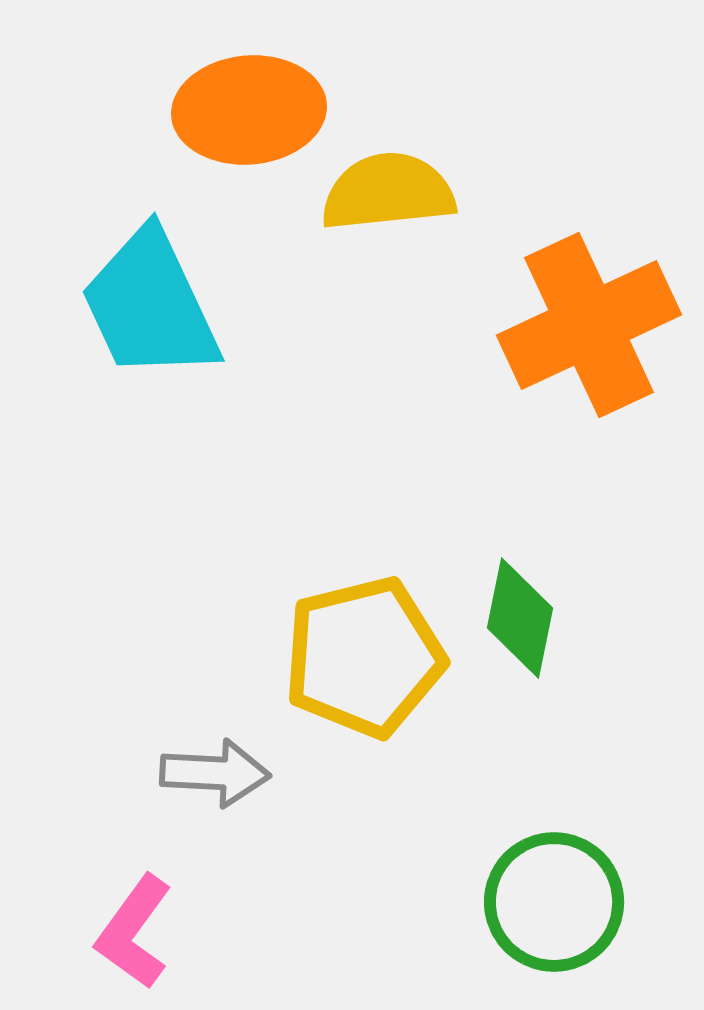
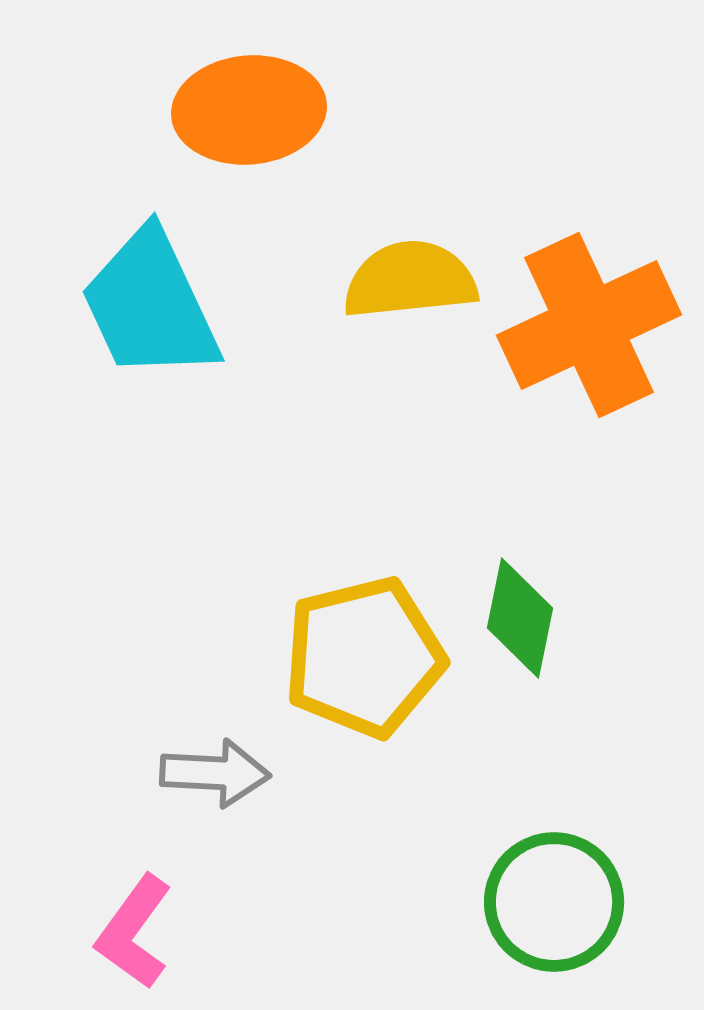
yellow semicircle: moved 22 px right, 88 px down
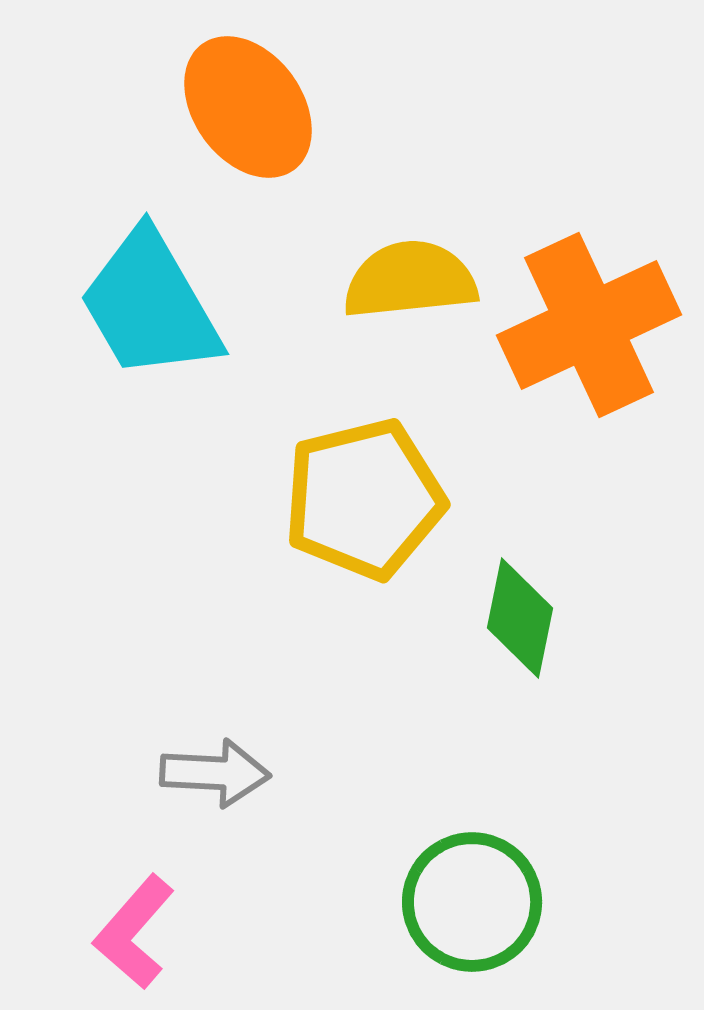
orange ellipse: moved 1 px left, 3 px up; rotated 59 degrees clockwise
cyan trapezoid: rotated 5 degrees counterclockwise
yellow pentagon: moved 158 px up
green circle: moved 82 px left
pink L-shape: rotated 5 degrees clockwise
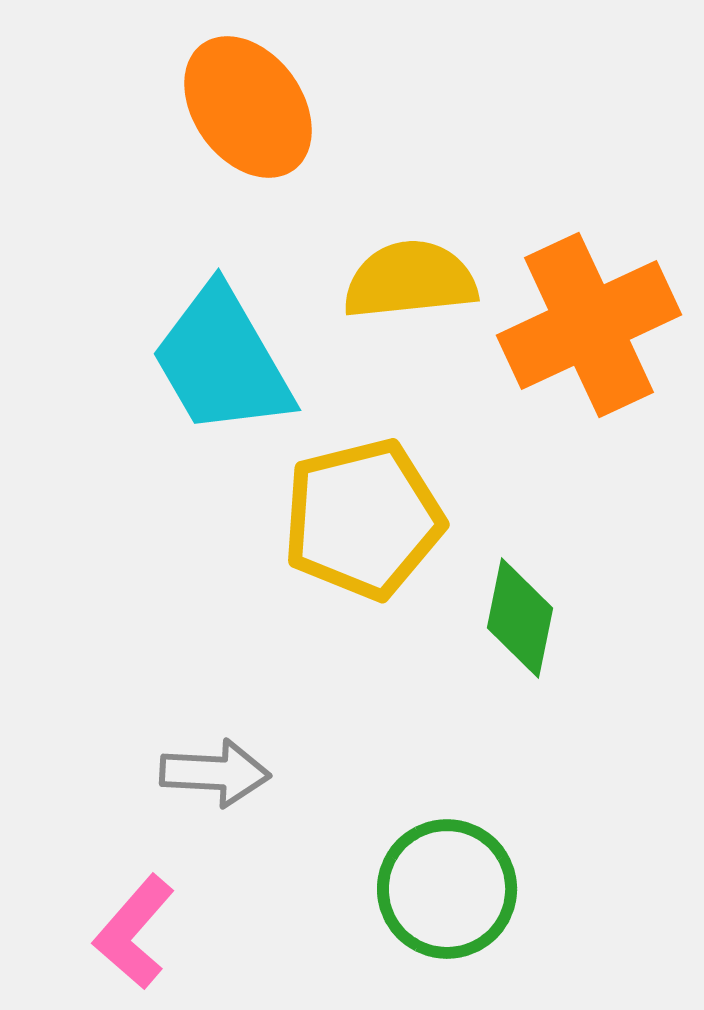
cyan trapezoid: moved 72 px right, 56 px down
yellow pentagon: moved 1 px left, 20 px down
green circle: moved 25 px left, 13 px up
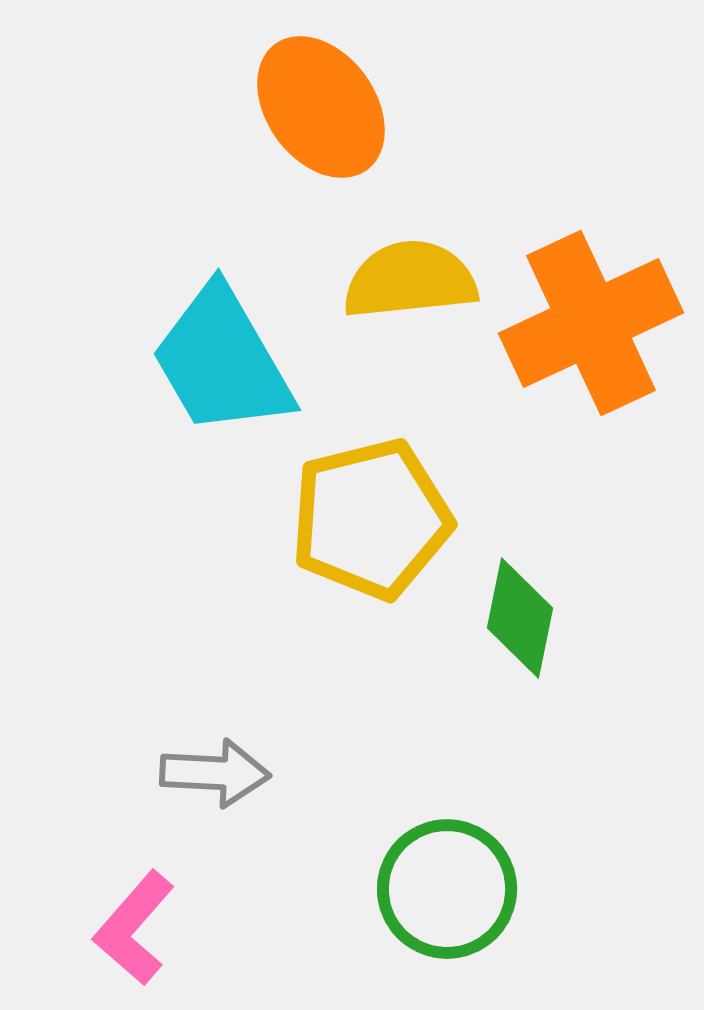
orange ellipse: moved 73 px right
orange cross: moved 2 px right, 2 px up
yellow pentagon: moved 8 px right
pink L-shape: moved 4 px up
